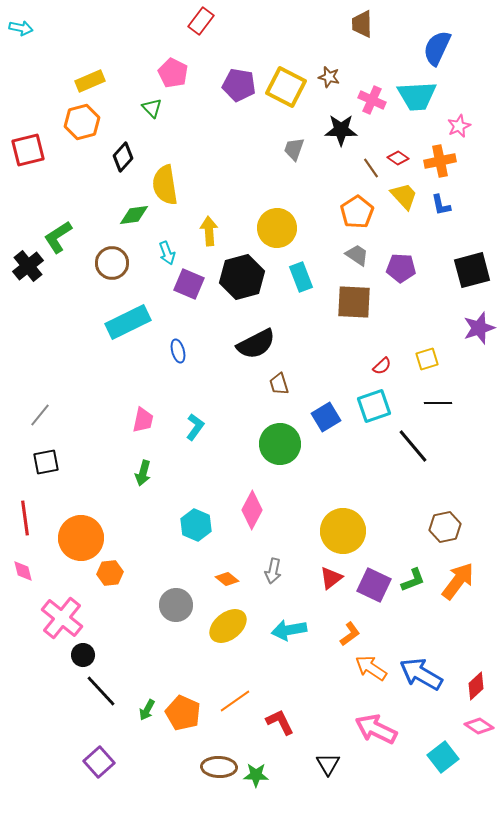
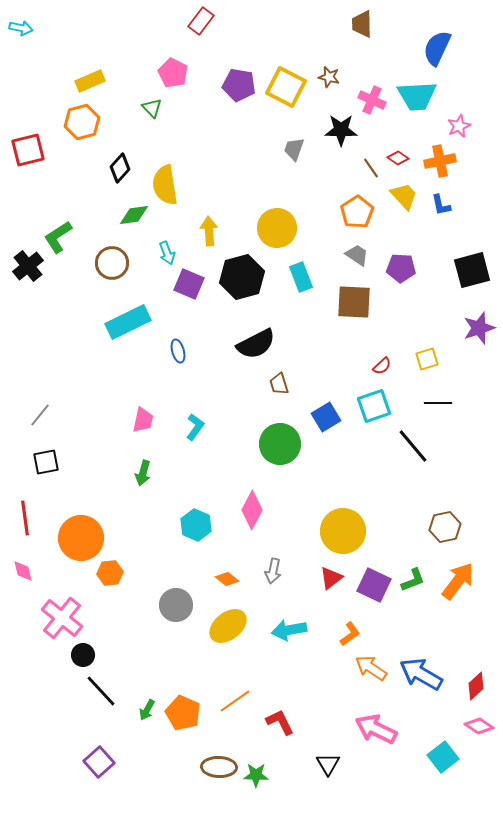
black diamond at (123, 157): moved 3 px left, 11 px down
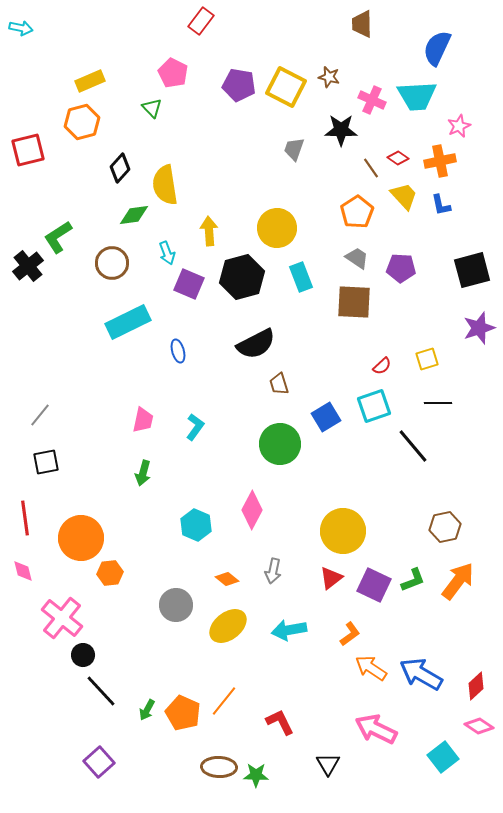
gray trapezoid at (357, 255): moved 3 px down
orange line at (235, 701): moved 11 px left; rotated 16 degrees counterclockwise
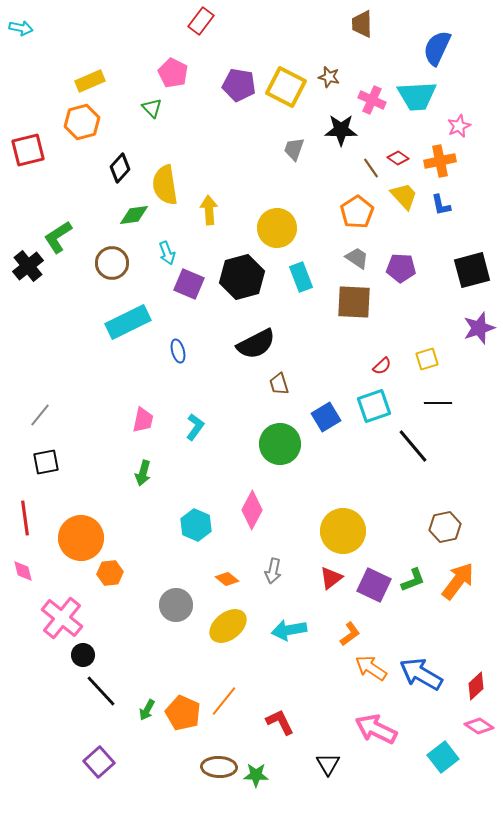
yellow arrow at (209, 231): moved 21 px up
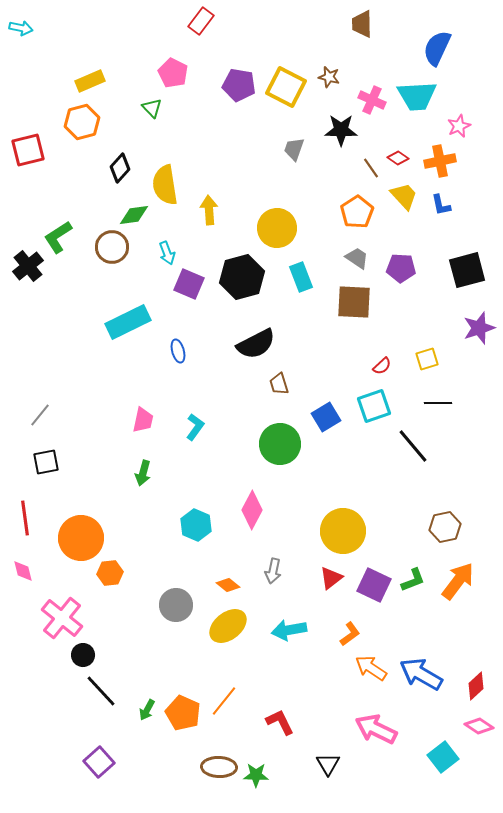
brown circle at (112, 263): moved 16 px up
black square at (472, 270): moved 5 px left
orange diamond at (227, 579): moved 1 px right, 6 px down
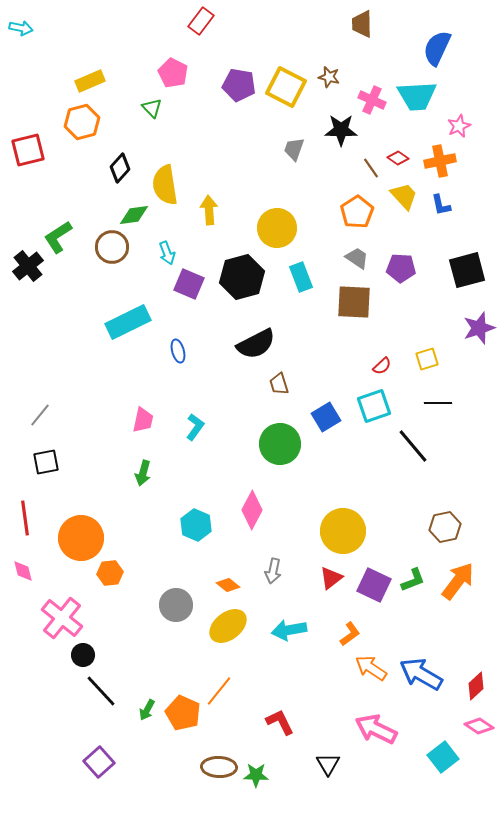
orange line at (224, 701): moved 5 px left, 10 px up
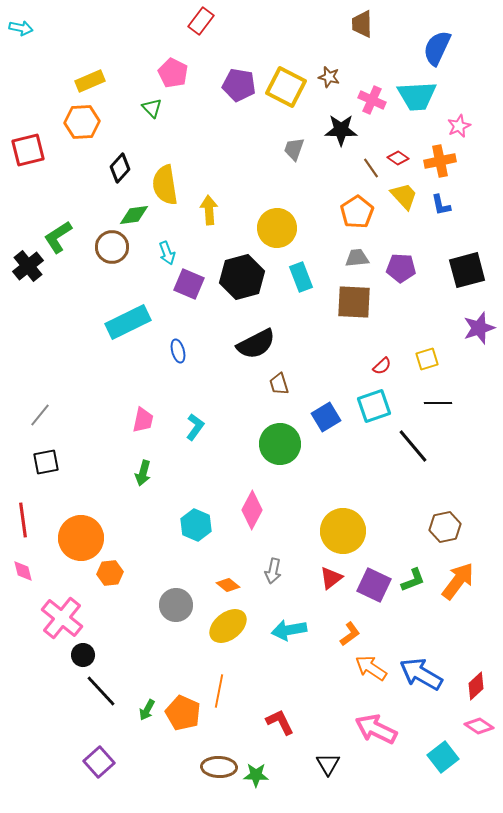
orange hexagon at (82, 122): rotated 12 degrees clockwise
gray trapezoid at (357, 258): rotated 40 degrees counterclockwise
red line at (25, 518): moved 2 px left, 2 px down
orange line at (219, 691): rotated 28 degrees counterclockwise
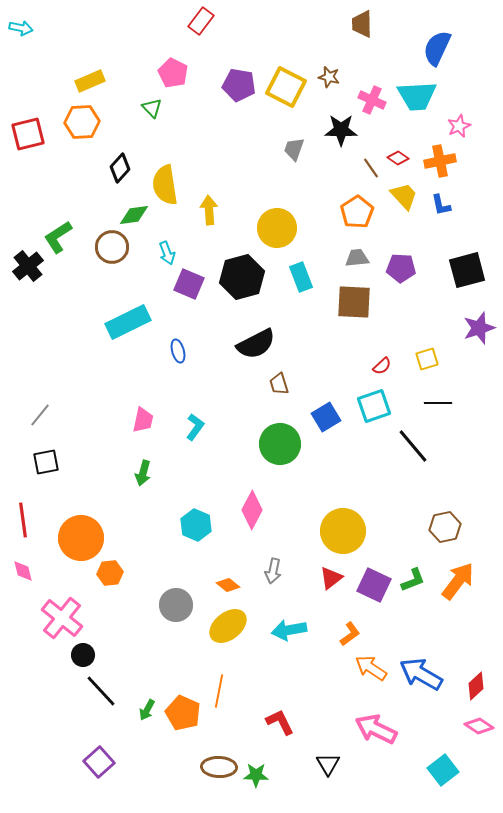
red square at (28, 150): moved 16 px up
cyan square at (443, 757): moved 13 px down
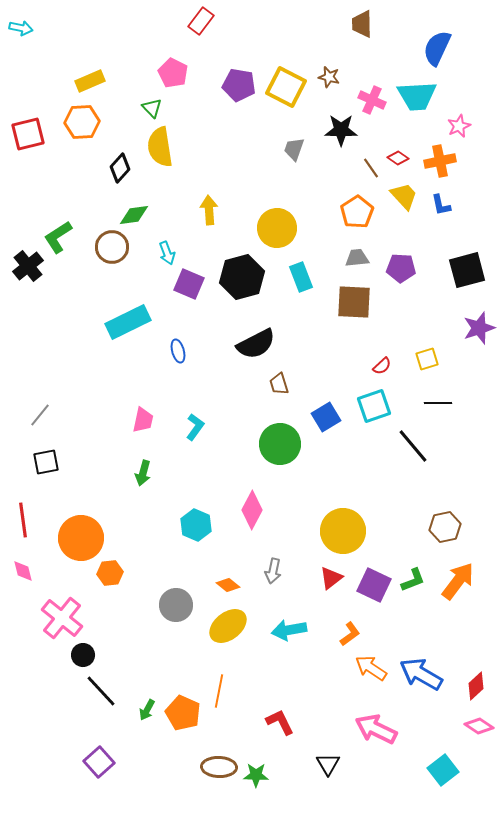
yellow semicircle at (165, 185): moved 5 px left, 38 px up
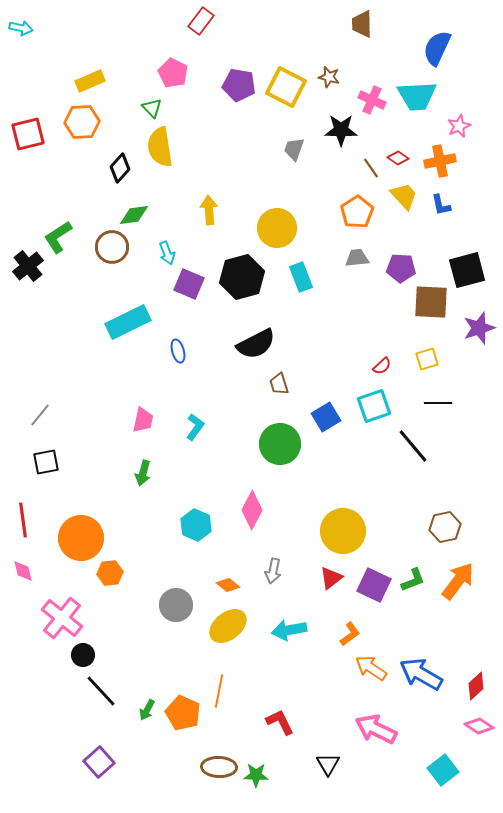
brown square at (354, 302): moved 77 px right
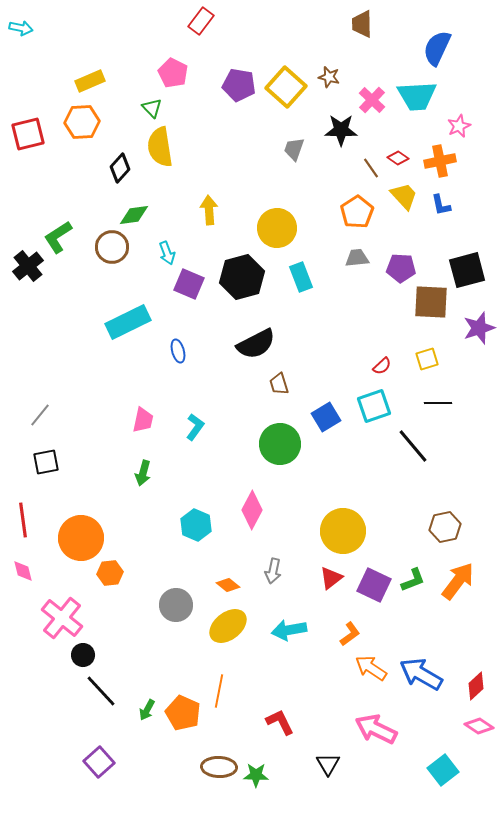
yellow square at (286, 87): rotated 15 degrees clockwise
pink cross at (372, 100): rotated 20 degrees clockwise
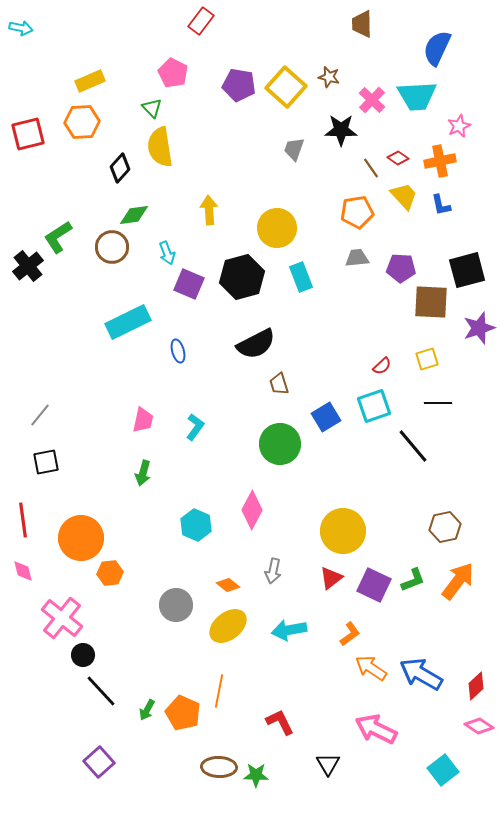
orange pentagon at (357, 212): rotated 24 degrees clockwise
